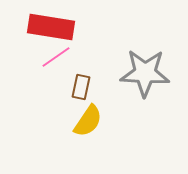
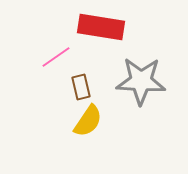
red rectangle: moved 50 px right
gray star: moved 4 px left, 8 px down
brown rectangle: rotated 25 degrees counterclockwise
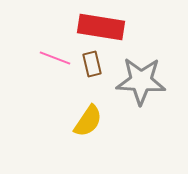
pink line: moved 1 px left, 1 px down; rotated 56 degrees clockwise
brown rectangle: moved 11 px right, 23 px up
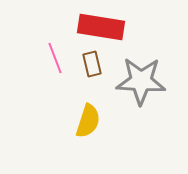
pink line: rotated 48 degrees clockwise
yellow semicircle: rotated 16 degrees counterclockwise
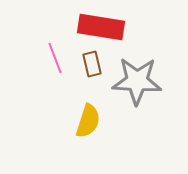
gray star: moved 4 px left
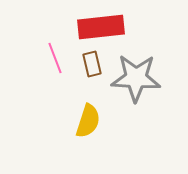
red rectangle: rotated 15 degrees counterclockwise
gray star: moved 1 px left, 3 px up
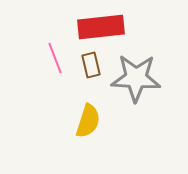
brown rectangle: moved 1 px left, 1 px down
